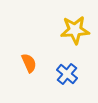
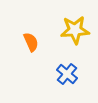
orange semicircle: moved 2 px right, 21 px up
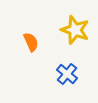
yellow star: rotated 24 degrees clockwise
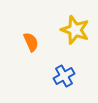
blue cross: moved 3 px left, 2 px down; rotated 20 degrees clockwise
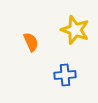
blue cross: moved 1 px right, 1 px up; rotated 25 degrees clockwise
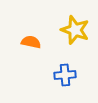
orange semicircle: rotated 54 degrees counterclockwise
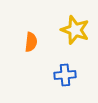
orange semicircle: rotated 84 degrees clockwise
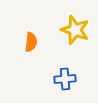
blue cross: moved 4 px down
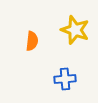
orange semicircle: moved 1 px right, 1 px up
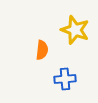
orange semicircle: moved 10 px right, 9 px down
